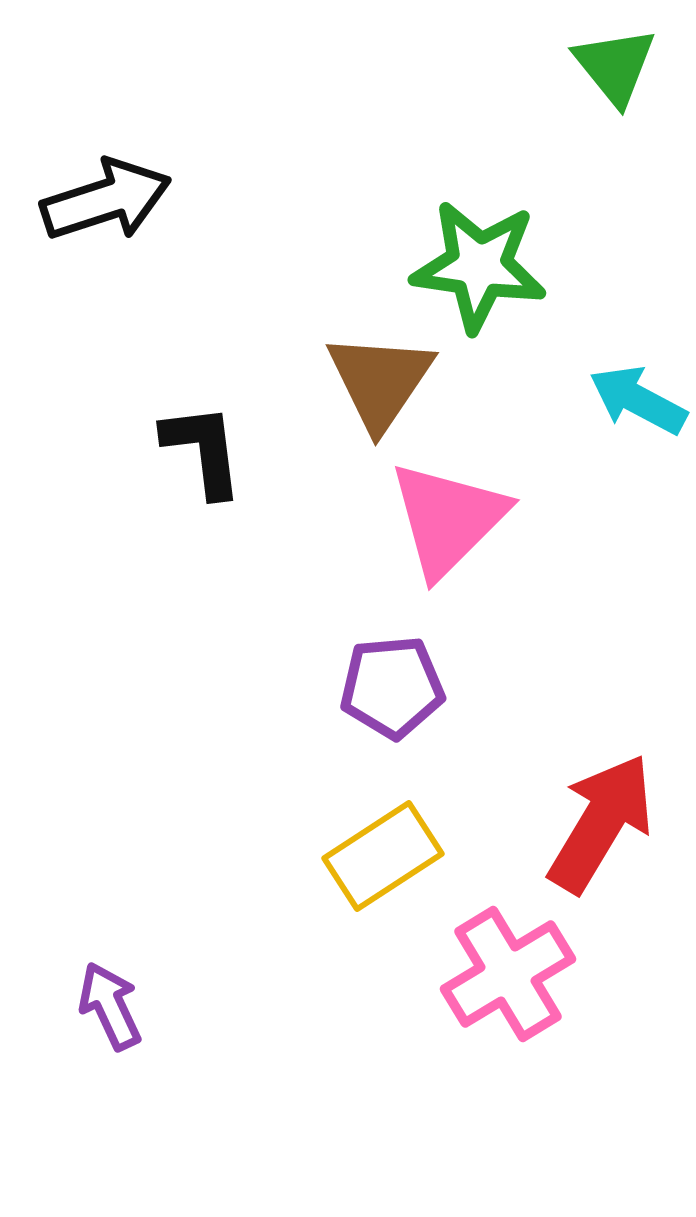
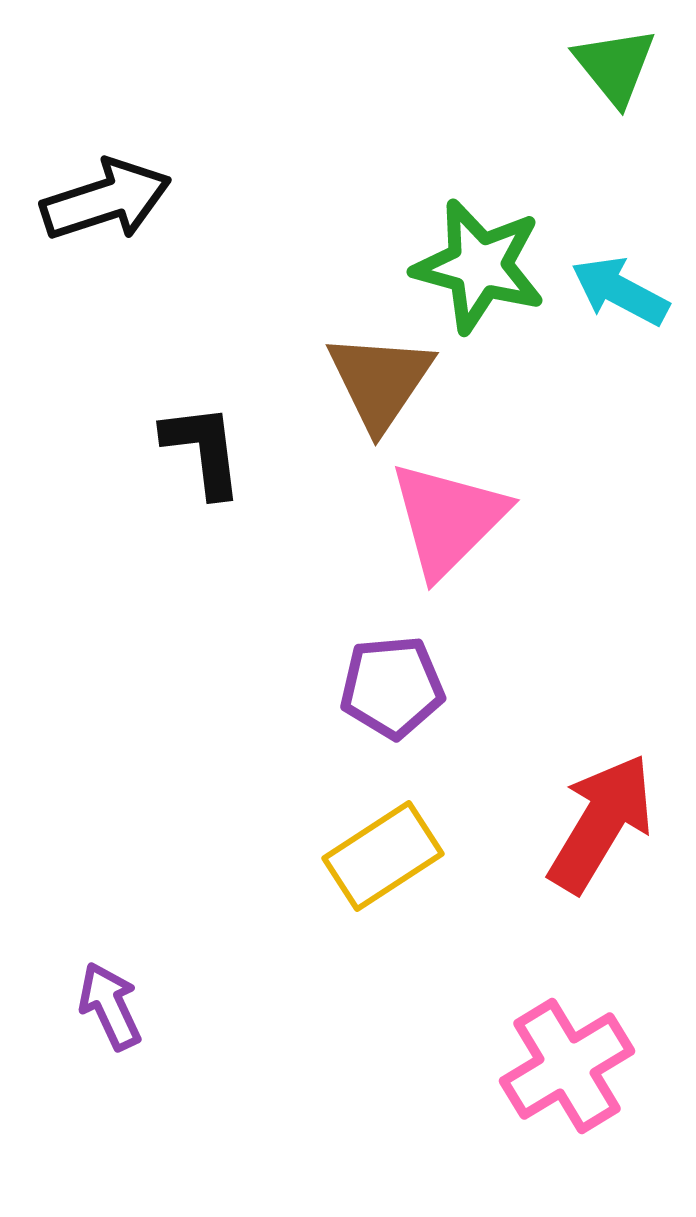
green star: rotated 7 degrees clockwise
cyan arrow: moved 18 px left, 109 px up
pink cross: moved 59 px right, 92 px down
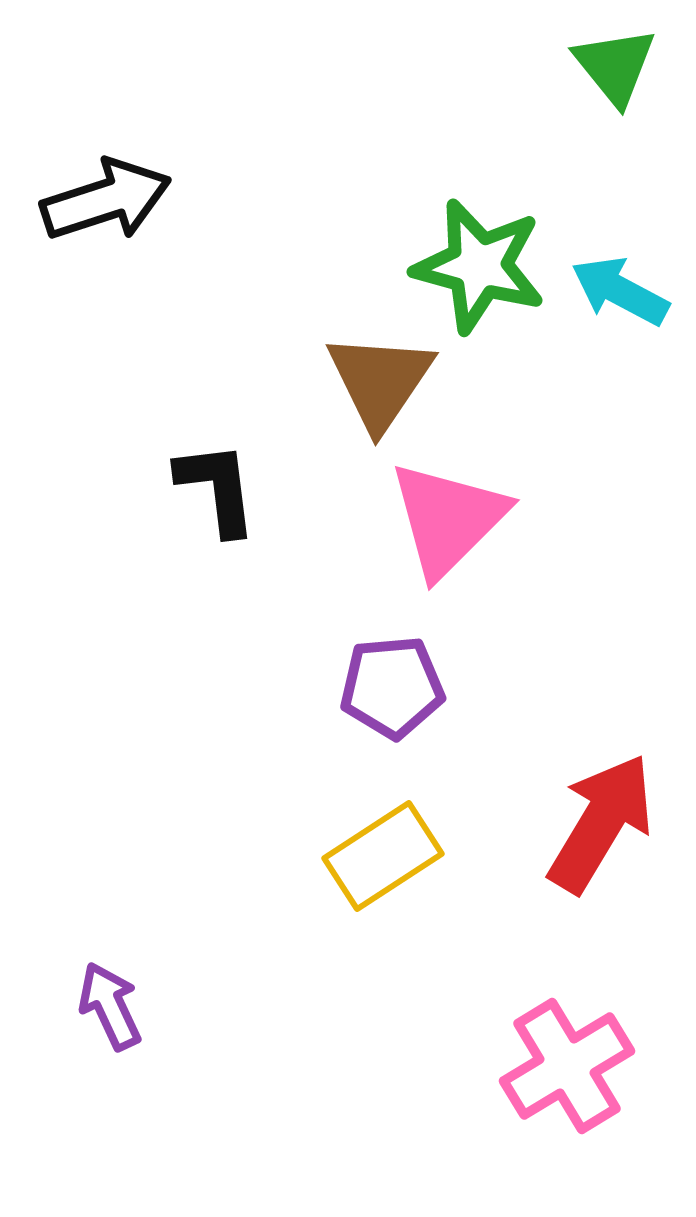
black L-shape: moved 14 px right, 38 px down
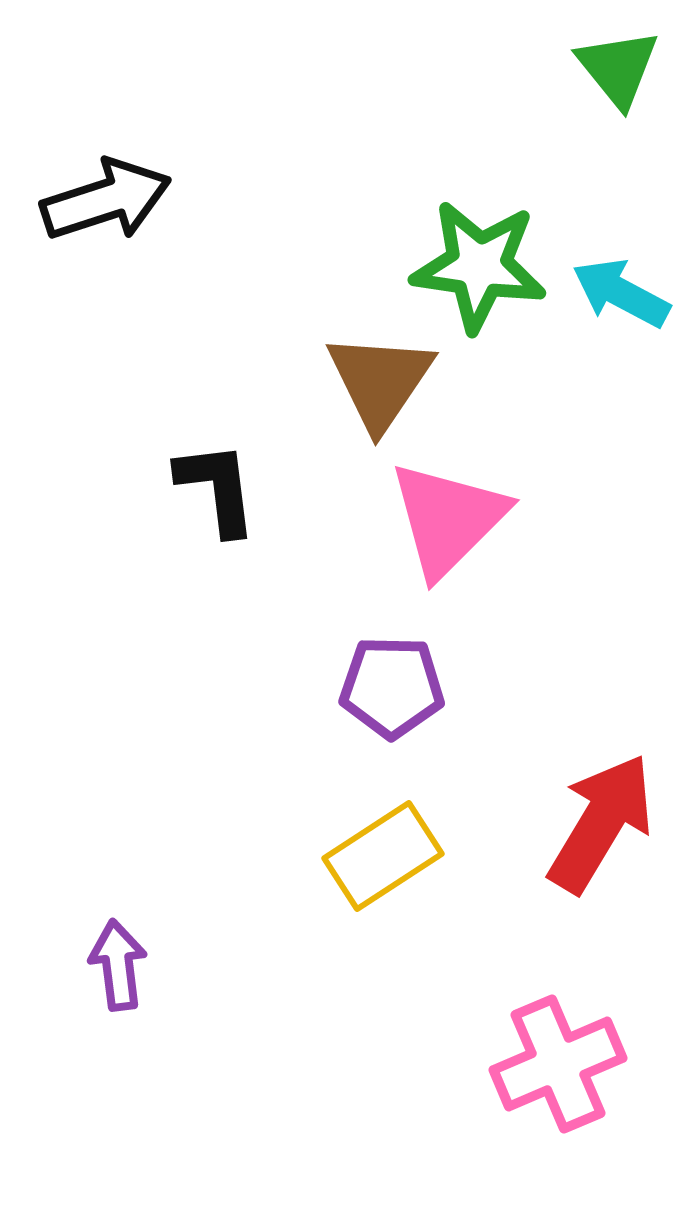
green triangle: moved 3 px right, 2 px down
green star: rotated 7 degrees counterclockwise
cyan arrow: moved 1 px right, 2 px down
purple pentagon: rotated 6 degrees clockwise
purple arrow: moved 8 px right, 41 px up; rotated 18 degrees clockwise
pink cross: moved 9 px left, 2 px up; rotated 8 degrees clockwise
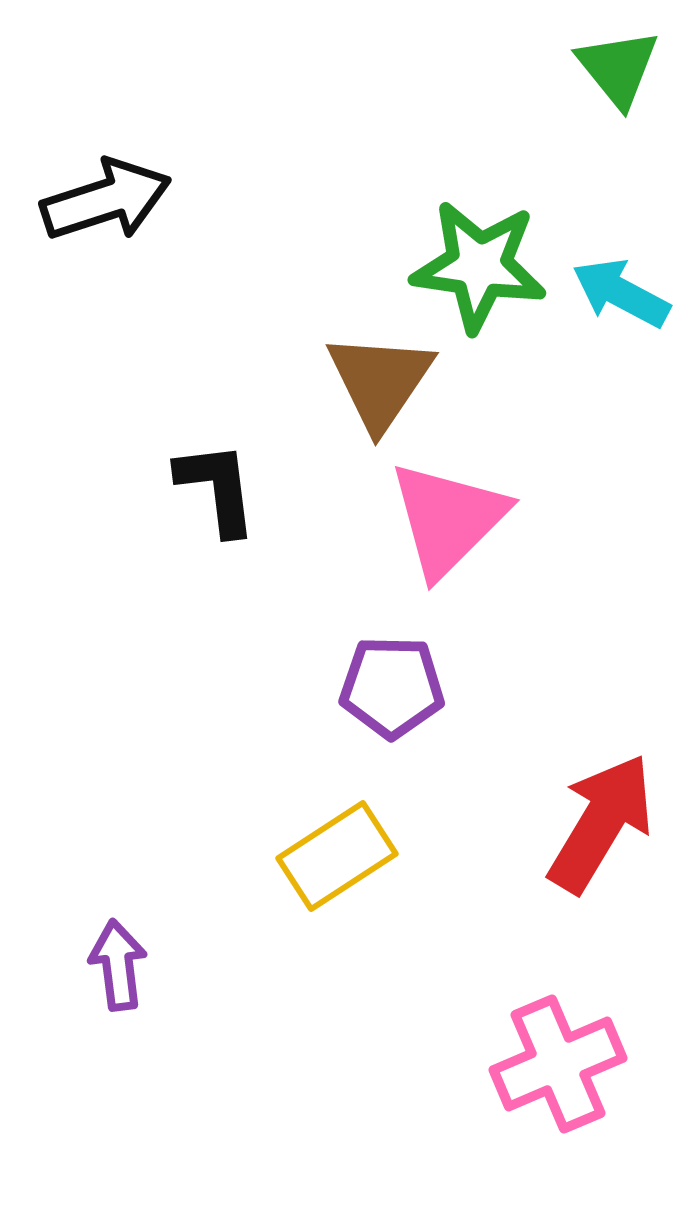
yellow rectangle: moved 46 px left
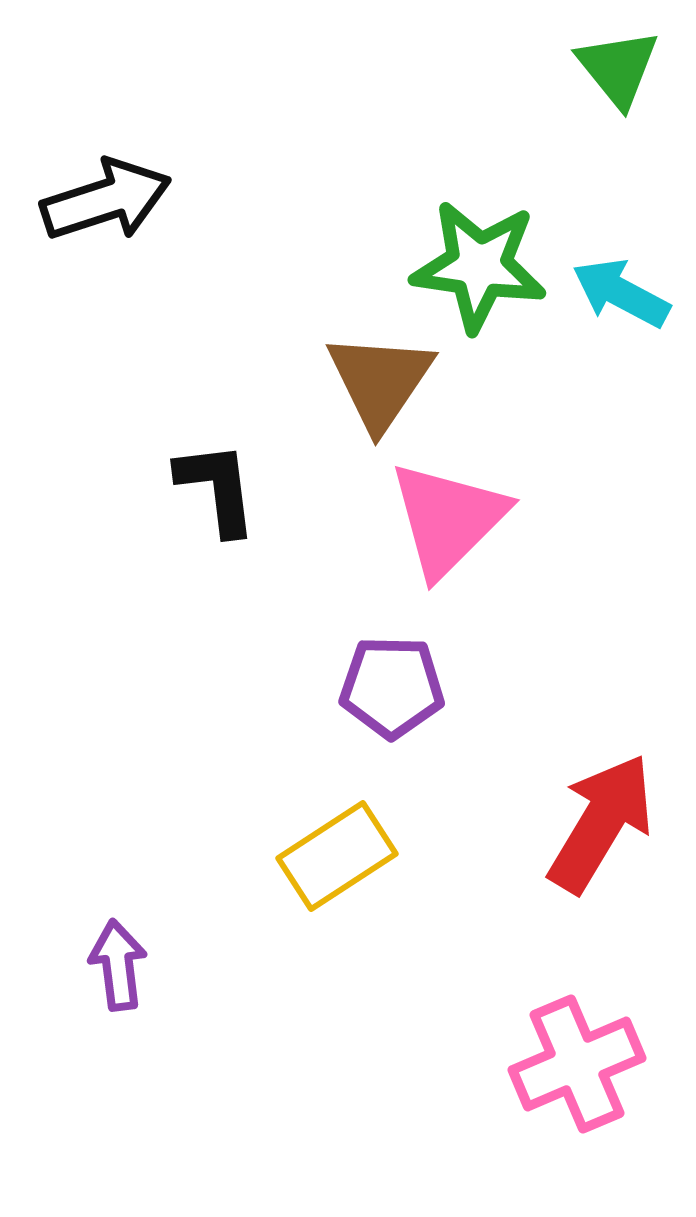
pink cross: moved 19 px right
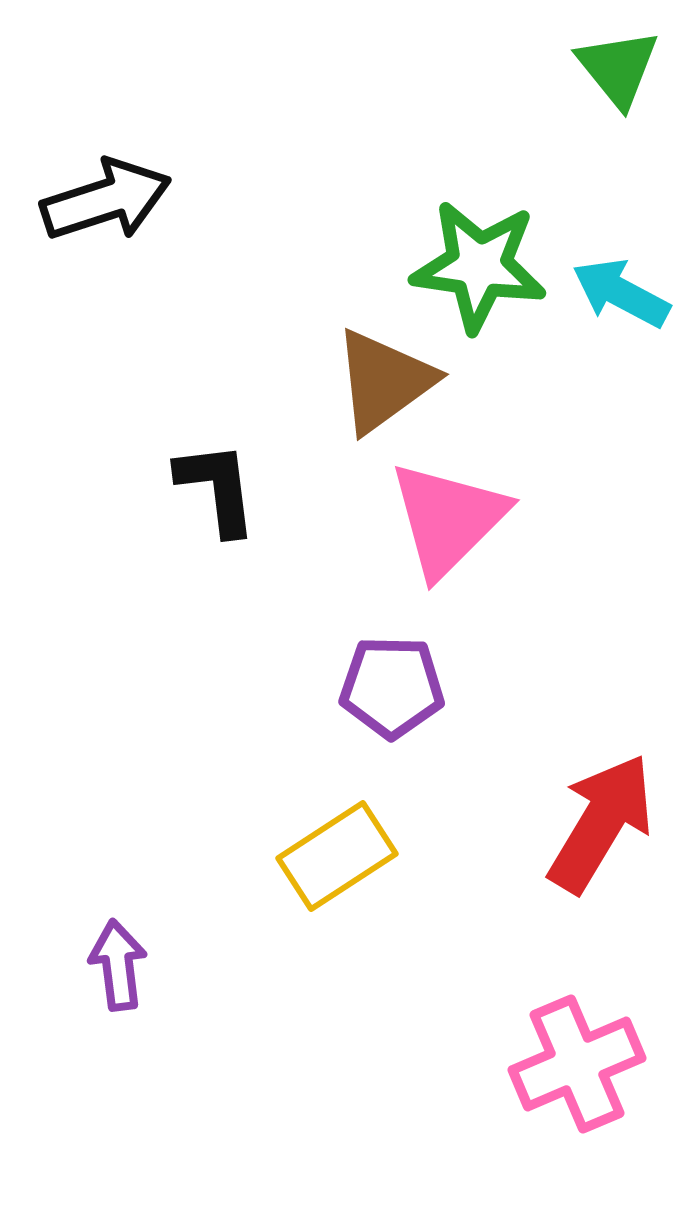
brown triangle: moved 4 px right; rotated 20 degrees clockwise
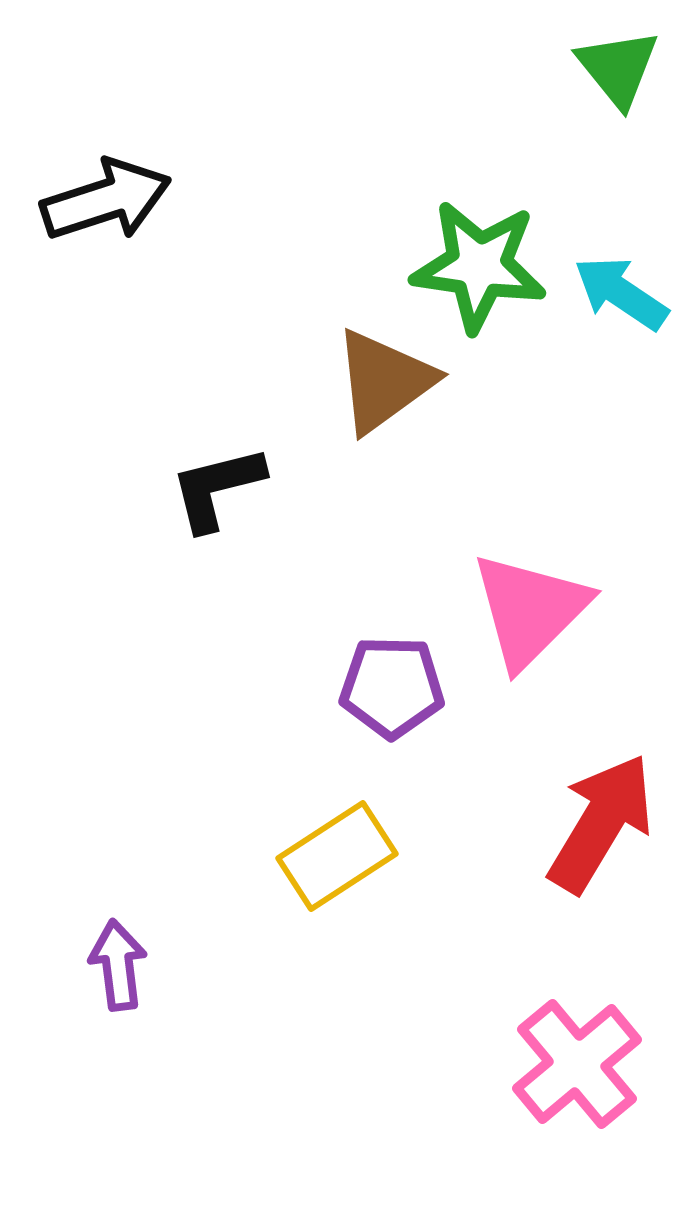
cyan arrow: rotated 6 degrees clockwise
black L-shape: rotated 97 degrees counterclockwise
pink triangle: moved 82 px right, 91 px down
pink cross: rotated 17 degrees counterclockwise
